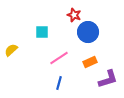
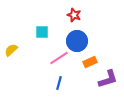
blue circle: moved 11 px left, 9 px down
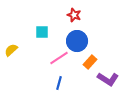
orange rectangle: rotated 24 degrees counterclockwise
purple L-shape: rotated 50 degrees clockwise
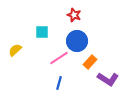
yellow semicircle: moved 4 px right
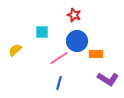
orange rectangle: moved 6 px right, 8 px up; rotated 48 degrees clockwise
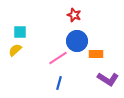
cyan square: moved 22 px left
pink line: moved 1 px left
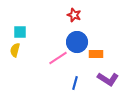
blue circle: moved 1 px down
yellow semicircle: rotated 32 degrees counterclockwise
blue line: moved 16 px right
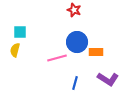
red star: moved 5 px up
orange rectangle: moved 2 px up
pink line: moved 1 px left; rotated 18 degrees clockwise
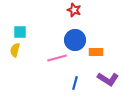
blue circle: moved 2 px left, 2 px up
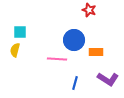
red star: moved 15 px right
blue circle: moved 1 px left
pink line: moved 1 px down; rotated 18 degrees clockwise
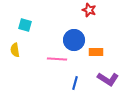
cyan square: moved 5 px right, 7 px up; rotated 16 degrees clockwise
yellow semicircle: rotated 24 degrees counterclockwise
